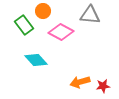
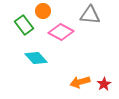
cyan diamond: moved 2 px up
red star: moved 1 px right, 2 px up; rotated 24 degrees counterclockwise
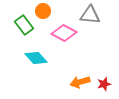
pink diamond: moved 3 px right, 1 px down
red star: rotated 16 degrees clockwise
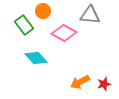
orange arrow: rotated 12 degrees counterclockwise
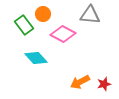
orange circle: moved 3 px down
pink diamond: moved 1 px left, 1 px down
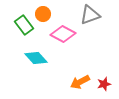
gray triangle: rotated 25 degrees counterclockwise
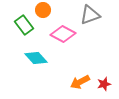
orange circle: moved 4 px up
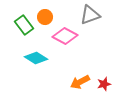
orange circle: moved 2 px right, 7 px down
pink diamond: moved 2 px right, 2 px down
cyan diamond: rotated 15 degrees counterclockwise
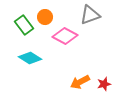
cyan diamond: moved 6 px left
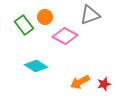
cyan diamond: moved 6 px right, 8 px down
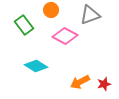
orange circle: moved 6 px right, 7 px up
